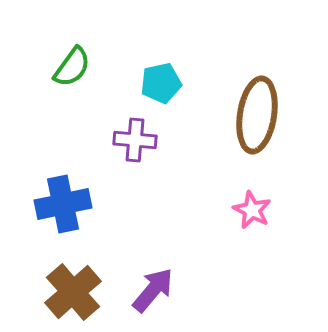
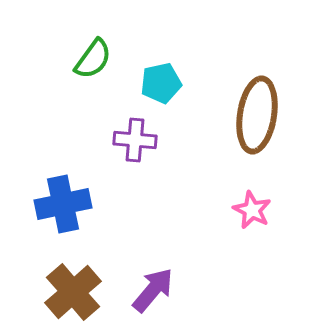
green semicircle: moved 21 px right, 8 px up
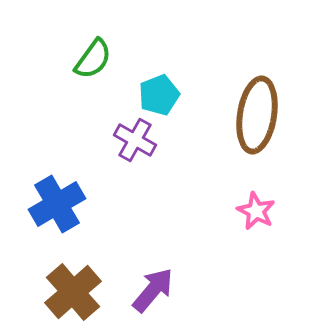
cyan pentagon: moved 2 px left, 12 px down; rotated 9 degrees counterclockwise
purple cross: rotated 24 degrees clockwise
blue cross: moved 6 px left; rotated 18 degrees counterclockwise
pink star: moved 4 px right, 1 px down
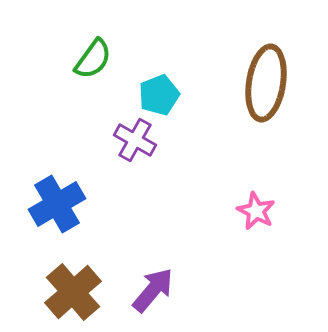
brown ellipse: moved 9 px right, 32 px up
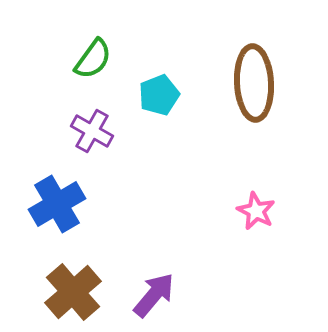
brown ellipse: moved 12 px left; rotated 12 degrees counterclockwise
purple cross: moved 43 px left, 9 px up
purple arrow: moved 1 px right, 5 px down
